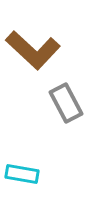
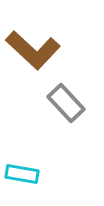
gray rectangle: rotated 15 degrees counterclockwise
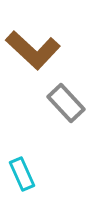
cyan rectangle: rotated 56 degrees clockwise
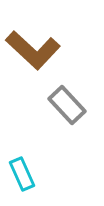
gray rectangle: moved 1 px right, 2 px down
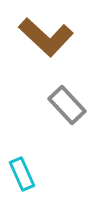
brown L-shape: moved 13 px right, 13 px up
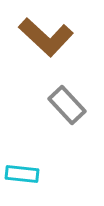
cyan rectangle: rotated 60 degrees counterclockwise
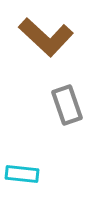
gray rectangle: rotated 24 degrees clockwise
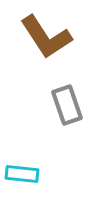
brown L-shape: rotated 14 degrees clockwise
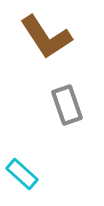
cyan rectangle: rotated 36 degrees clockwise
